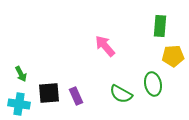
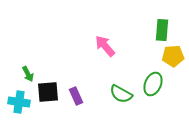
green rectangle: moved 2 px right, 4 px down
green arrow: moved 7 px right
green ellipse: rotated 35 degrees clockwise
black square: moved 1 px left, 1 px up
cyan cross: moved 2 px up
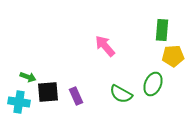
green arrow: moved 3 px down; rotated 42 degrees counterclockwise
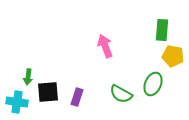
pink arrow: rotated 20 degrees clockwise
yellow pentagon: rotated 15 degrees clockwise
green arrow: rotated 77 degrees clockwise
purple rectangle: moved 1 px right, 1 px down; rotated 42 degrees clockwise
cyan cross: moved 2 px left
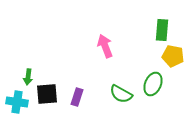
black square: moved 1 px left, 2 px down
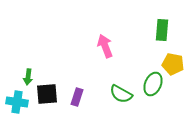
yellow pentagon: moved 8 px down
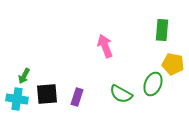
green arrow: moved 4 px left, 1 px up; rotated 21 degrees clockwise
cyan cross: moved 3 px up
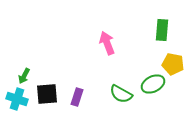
pink arrow: moved 2 px right, 3 px up
green ellipse: rotated 40 degrees clockwise
cyan cross: rotated 10 degrees clockwise
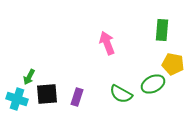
green arrow: moved 5 px right, 1 px down
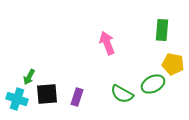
green semicircle: moved 1 px right
